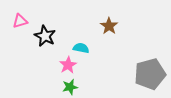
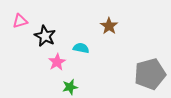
pink star: moved 11 px left, 3 px up
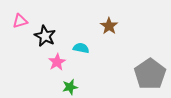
gray pentagon: rotated 20 degrees counterclockwise
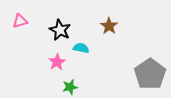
black star: moved 15 px right, 6 px up
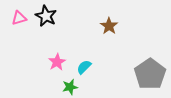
pink triangle: moved 1 px left, 3 px up
black star: moved 14 px left, 14 px up
cyan semicircle: moved 3 px right, 19 px down; rotated 56 degrees counterclockwise
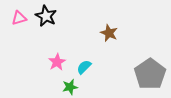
brown star: moved 7 px down; rotated 12 degrees counterclockwise
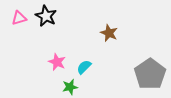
pink star: rotated 18 degrees counterclockwise
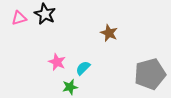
black star: moved 1 px left, 2 px up
cyan semicircle: moved 1 px left, 1 px down
gray pentagon: rotated 20 degrees clockwise
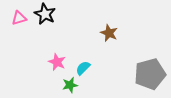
green star: moved 2 px up
